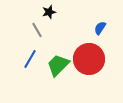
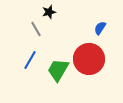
gray line: moved 1 px left, 1 px up
blue line: moved 1 px down
green trapezoid: moved 5 px down; rotated 15 degrees counterclockwise
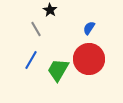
black star: moved 1 px right, 2 px up; rotated 24 degrees counterclockwise
blue semicircle: moved 11 px left
blue line: moved 1 px right
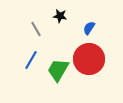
black star: moved 10 px right, 6 px down; rotated 24 degrees counterclockwise
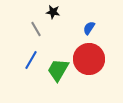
black star: moved 7 px left, 4 px up
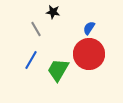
red circle: moved 5 px up
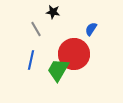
blue semicircle: moved 2 px right, 1 px down
red circle: moved 15 px left
blue line: rotated 18 degrees counterclockwise
